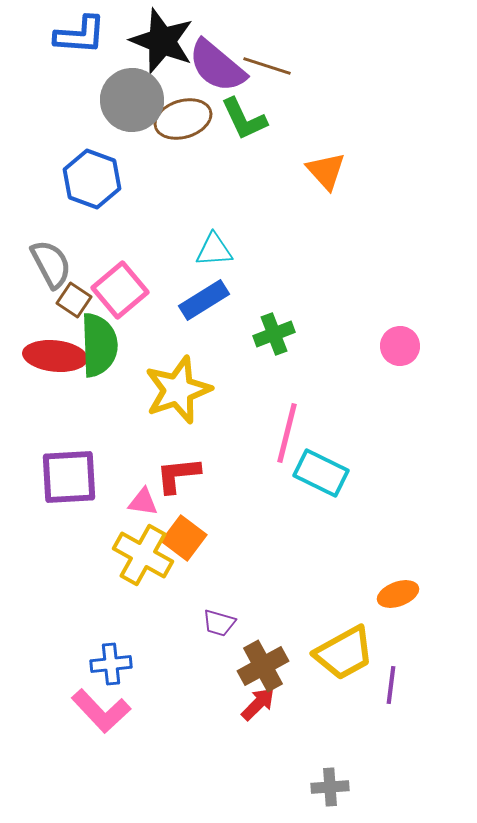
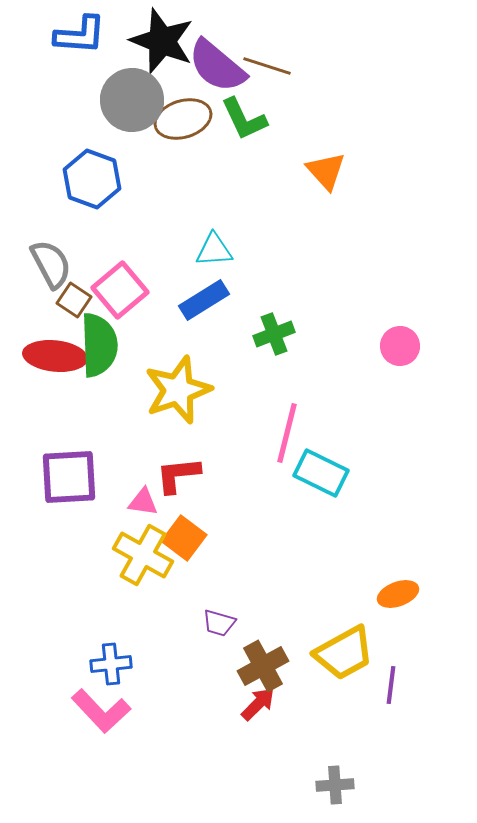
gray cross: moved 5 px right, 2 px up
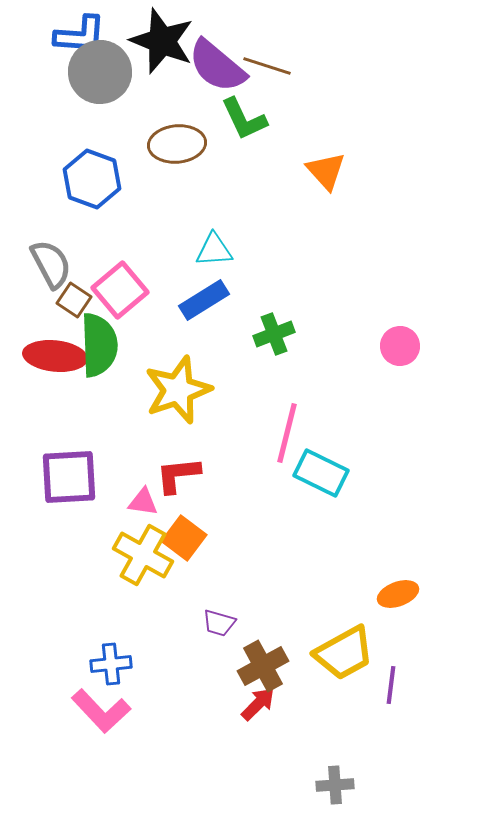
gray circle: moved 32 px left, 28 px up
brown ellipse: moved 6 px left, 25 px down; rotated 12 degrees clockwise
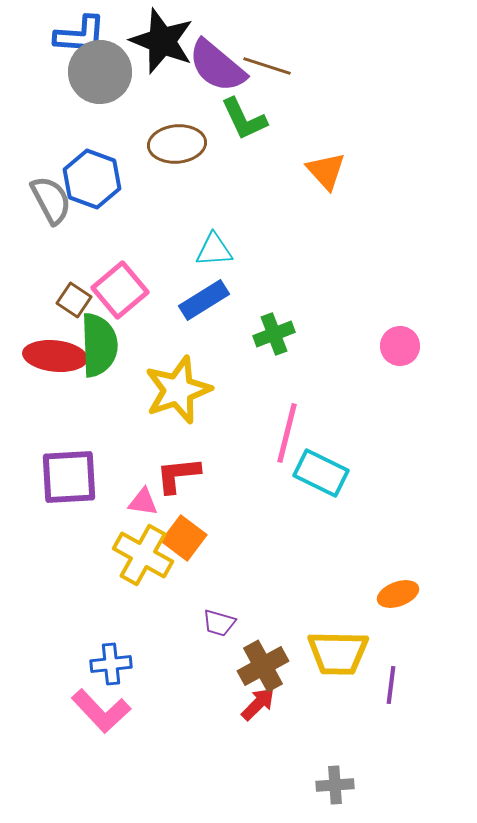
gray semicircle: moved 64 px up
yellow trapezoid: moved 6 px left; rotated 30 degrees clockwise
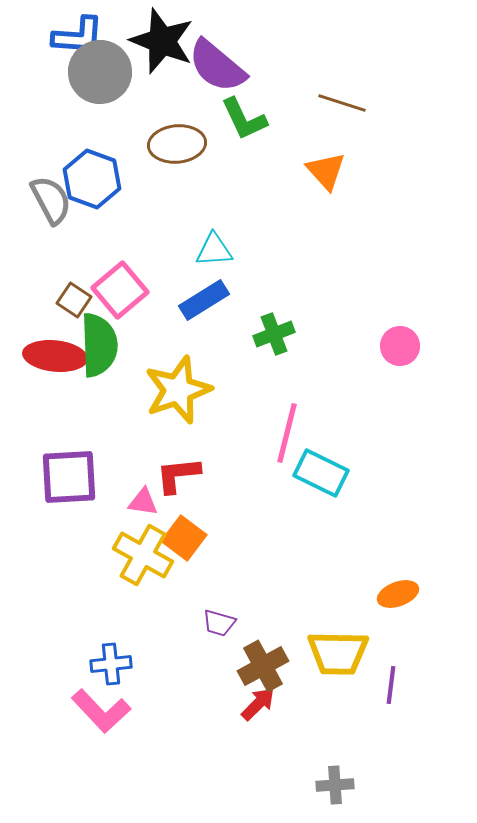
blue L-shape: moved 2 px left, 1 px down
brown line: moved 75 px right, 37 px down
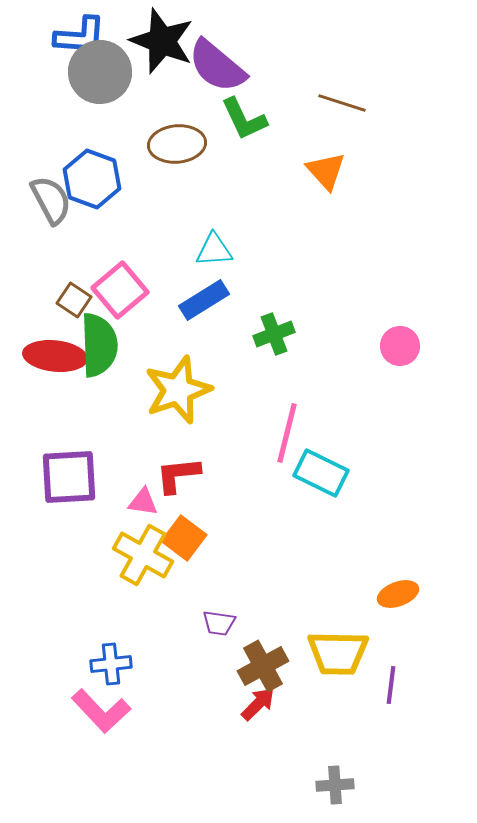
blue L-shape: moved 2 px right
purple trapezoid: rotated 8 degrees counterclockwise
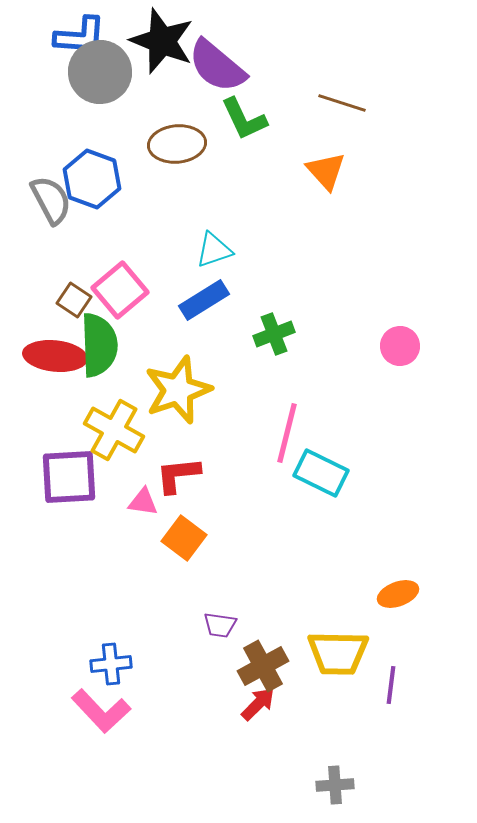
cyan triangle: rotated 15 degrees counterclockwise
yellow cross: moved 29 px left, 125 px up
purple trapezoid: moved 1 px right, 2 px down
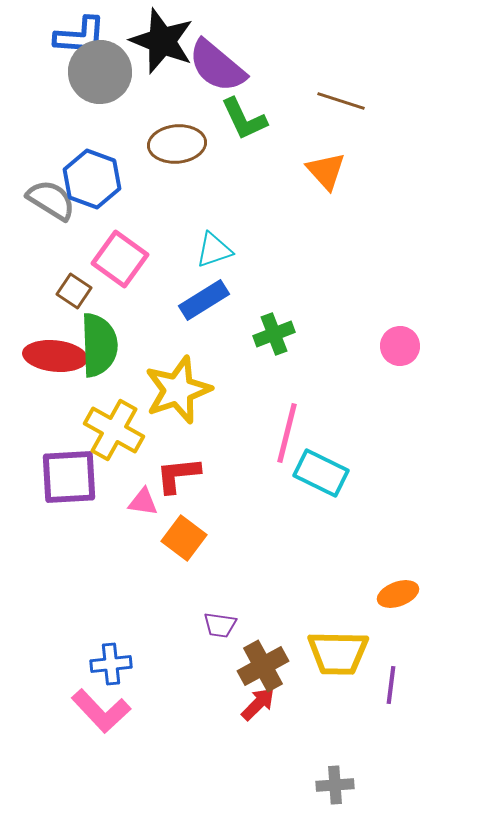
brown line: moved 1 px left, 2 px up
gray semicircle: rotated 30 degrees counterclockwise
pink square: moved 31 px up; rotated 14 degrees counterclockwise
brown square: moved 9 px up
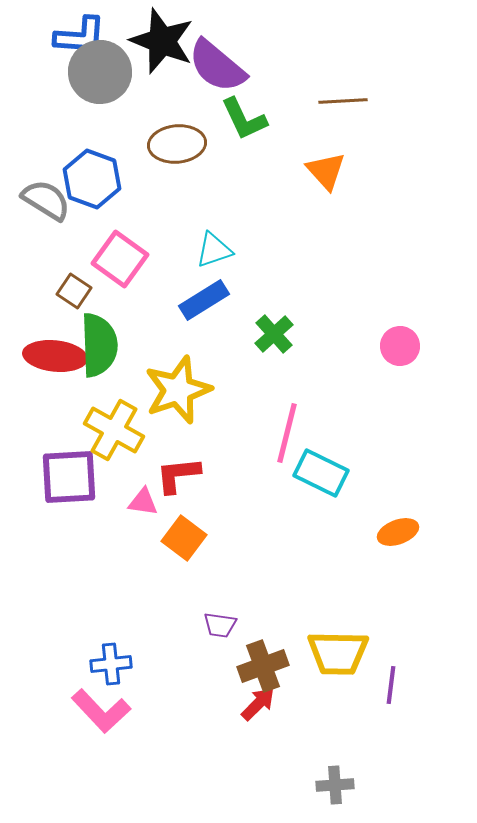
brown line: moved 2 px right; rotated 21 degrees counterclockwise
gray semicircle: moved 5 px left
green cross: rotated 21 degrees counterclockwise
orange ellipse: moved 62 px up
brown cross: rotated 9 degrees clockwise
